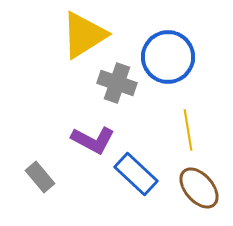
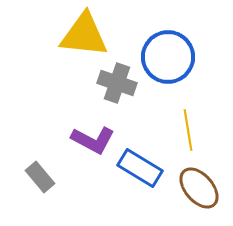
yellow triangle: rotated 38 degrees clockwise
blue rectangle: moved 4 px right, 6 px up; rotated 12 degrees counterclockwise
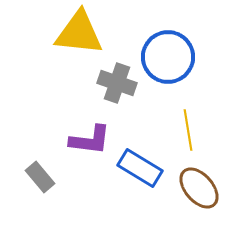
yellow triangle: moved 5 px left, 2 px up
purple L-shape: moved 3 px left; rotated 21 degrees counterclockwise
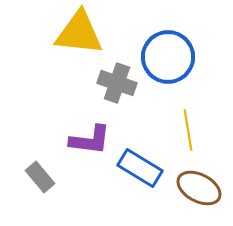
brown ellipse: rotated 21 degrees counterclockwise
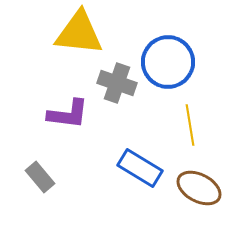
blue circle: moved 5 px down
yellow line: moved 2 px right, 5 px up
purple L-shape: moved 22 px left, 26 px up
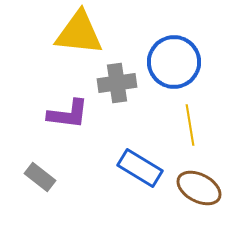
blue circle: moved 6 px right
gray cross: rotated 27 degrees counterclockwise
gray rectangle: rotated 12 degrees counterclockwise
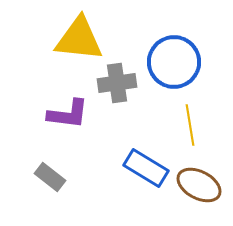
yellow triangle: moved 6 px down
blue rectangle: moved 6 px right
gray rectangle: moved 10 px right
brown ellipse: moved 3 px up
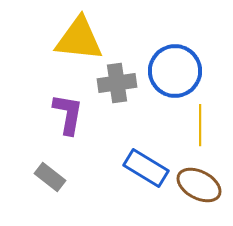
blue circle: moved 1 px right, 9 px down
purple L-shape: rotated 87 degrees counterclockwise
yellow line: moved 10 px right; rotated 9 degrees clockwise
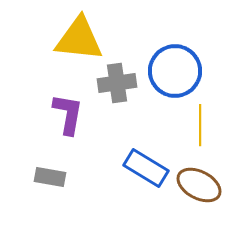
gray rectangle: rotated 28 degrees counterclockwise
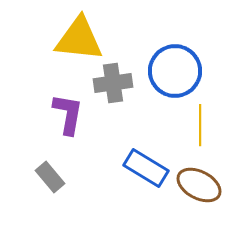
gray cross: moved 4 px left
gray rectangle: rotated 40 degrees clockwise
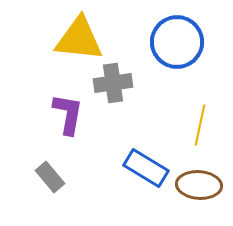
blue circle: moved 2 px right, 29 px up
yellow line: rotated 12 degrees clockwise
brown ellipse: rotated 24 degrees counterclockwise
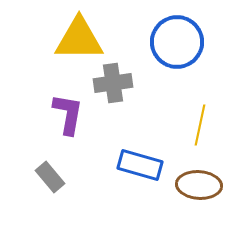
yellow triangle: rotated 6 degrees counterclockwise
blue rectangle: moved 6 px left, 3 px up; rotated 15 degrees counterclockwise
